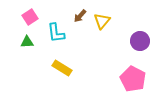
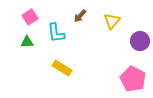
yellow triangle: moved 10 px right
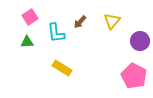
brown arrow: moved 6 px down
pink pentagon: moved 1 px right, 3 px up
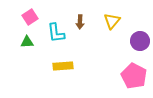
brown arrow: rotated 40 degrees counterclockwise
yellow rectangle: moved 1 px right, 2 px up; rotated 36 degrees counterclockwise
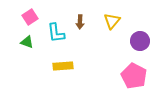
green triangle: rotated 24 degrees clockwise
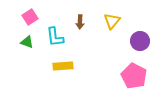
cyan L-shape: moved 1 px left, 4 px down
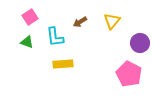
brown arrow: rotated 56 degrees clockwise
purple circle: moved 2 px down
yellow rectangle: moved 2 px up
pink pentagon: moved 5 px left, 2 px up
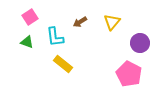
yellow triangle: moved 1 px down
yellow rectangle: rotated 42 degrees clockwise
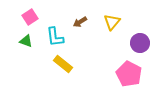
green triangle: moved 1 px left, 1 px up
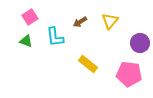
yellow triangle: moved 2 px left, 1 px up
yellow rectangle: moved 25 px right
pink pentagon: rotated 20 degrees counterclockwise
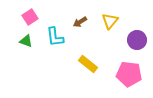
purple circle: moved 3 px left, 3 px up
